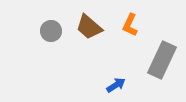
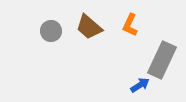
blue arrow: moved 24 px right
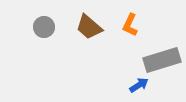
gray circle: moved 7 px left, 4 px up
gray rectangle: rotated 48 degrees clockwise
blue arrow: moved 1 px left
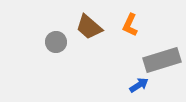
gray circle: moved 12 px right, 15 px down
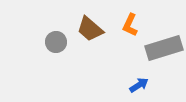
brown trapezoid: moved 1 px right, 2 px down
gray rectangle: moved 2 px right, 12 px up
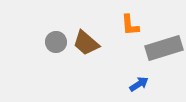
orange L-shape: rotated 30 degrees counterclockwise
brown trapezoid: moved 4 px left, 14 px down
blue arrow: moved 1 px up
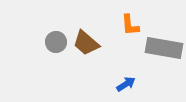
gray rectangle: rotated 27 degrees clockwise
blue arrow: moved 13 px left
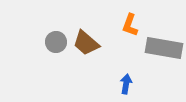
orange L-shape: rotated 25 degrees clockwise
blue arrow: rotated 48 degrees counterclockwise
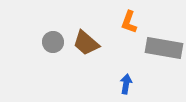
orange L-shape: moved 1 px left, 3 px up
gray circle: moved 3 px left
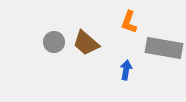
gray circle: moved 1 px right
blue arrow: moved 14 px up
